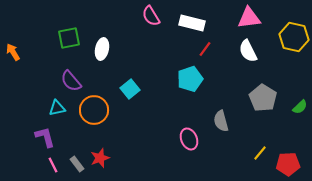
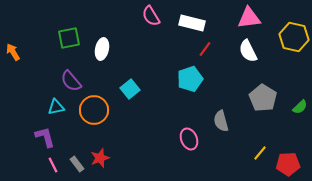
cyan triangle: moved 1 px left, 1 px up
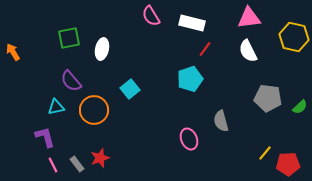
gray pentagon: moved 5 px right; rotated 24 degrees counterclockwise
yellow line: moved 5 px right
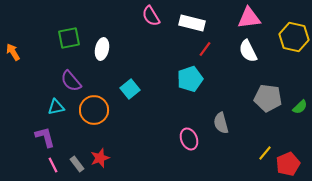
gray semicircle: moved 2 px down
red pentagon: rotated 20 degrees counterclockwise
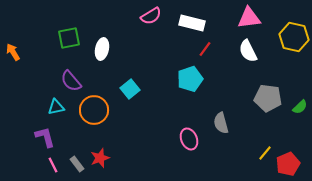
pink semicircle: rotated 90 degrees counterclockwise
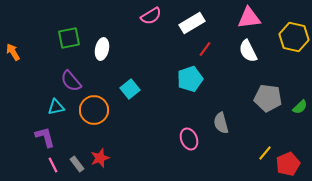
white rectangle: rotated 45 degrees counterclockwise
